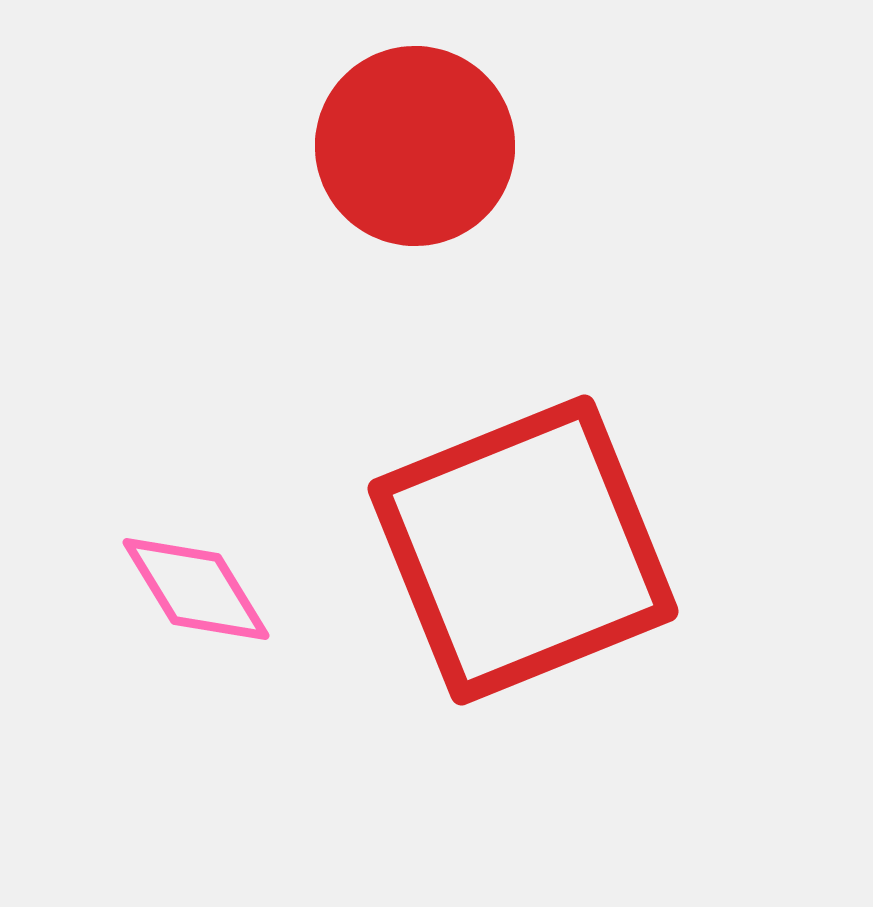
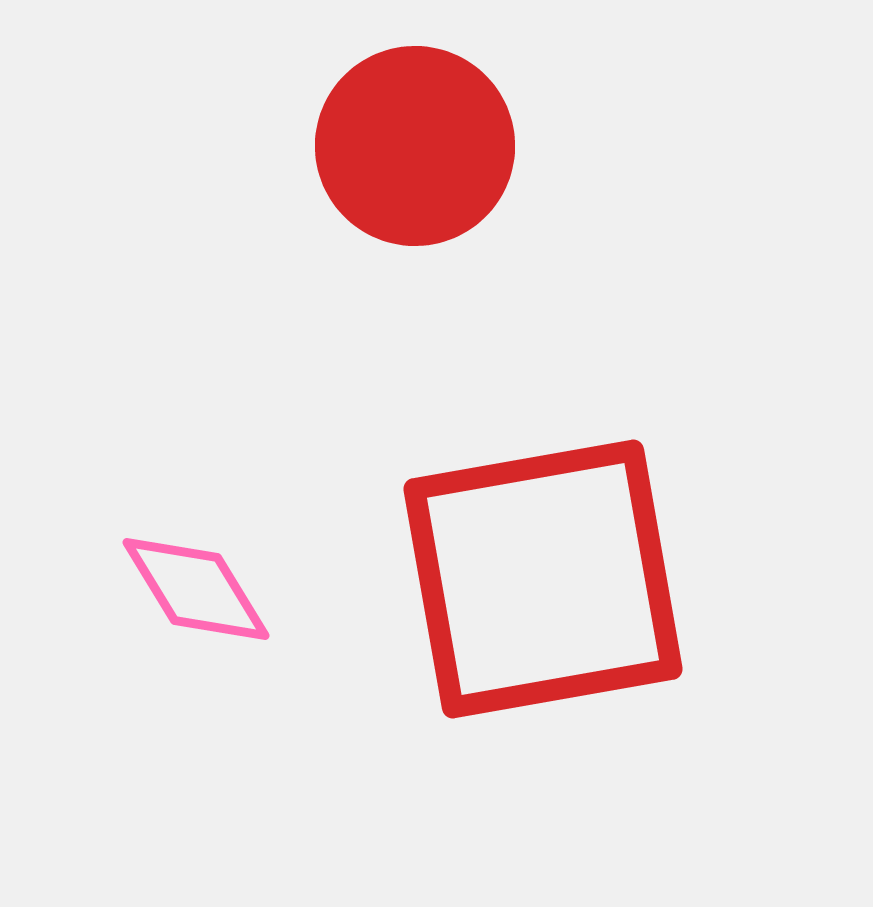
red square: moved 20 px right, 29 px down; rotated 12 degrees clockwise
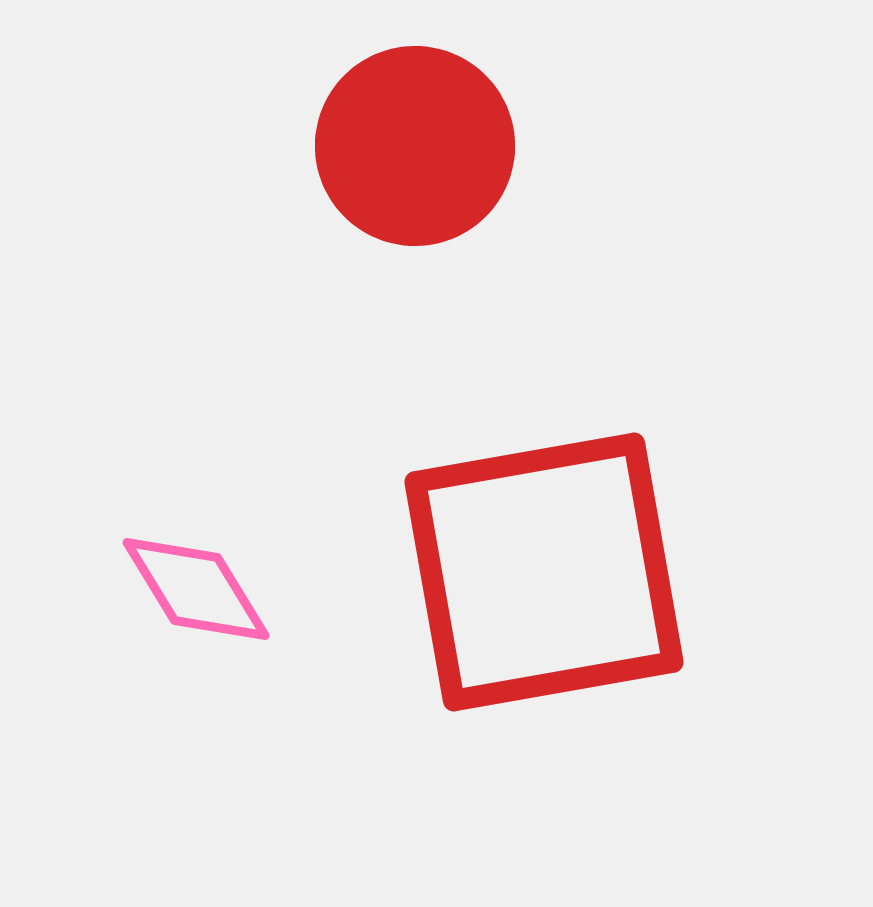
red square: moved 1 px right, 7 px up
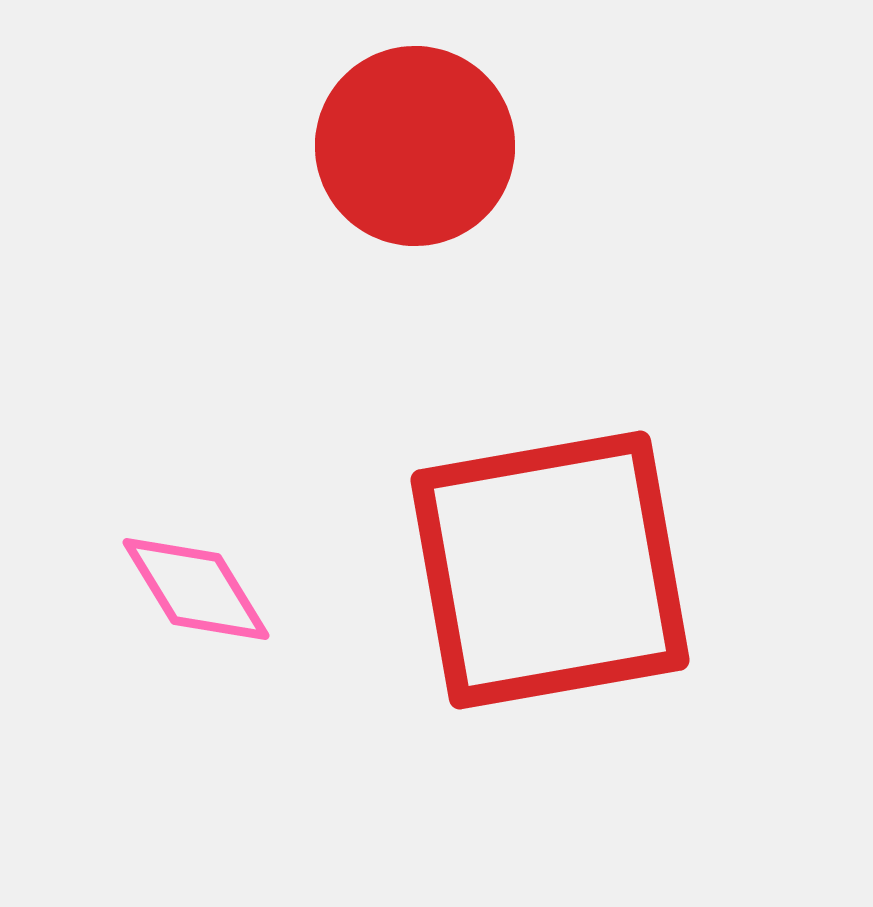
red square: moved 6 px right, 2 px up
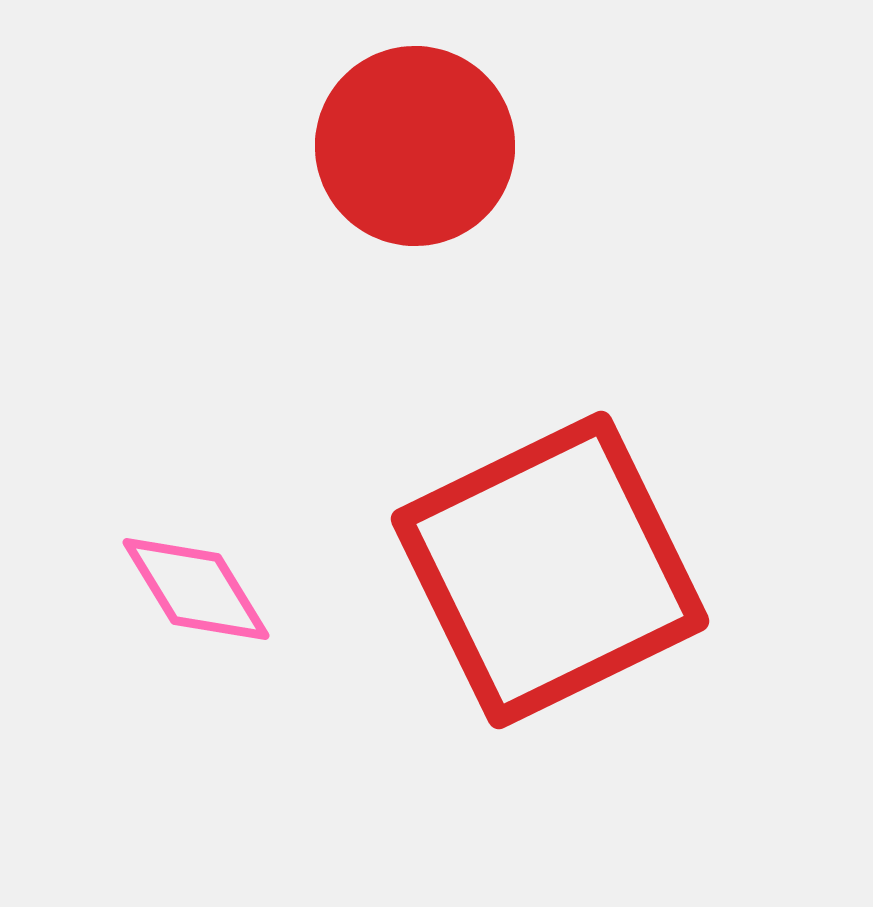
red square: rotated 16 degrees counterclockwise
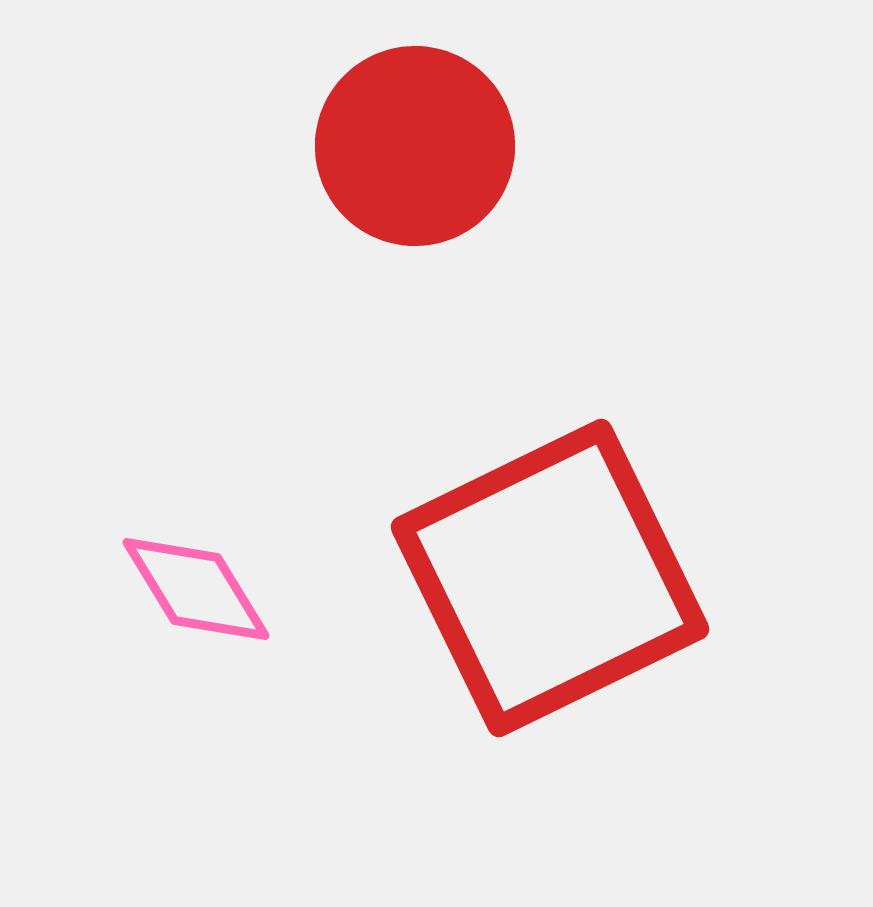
red square: moved 8 px down
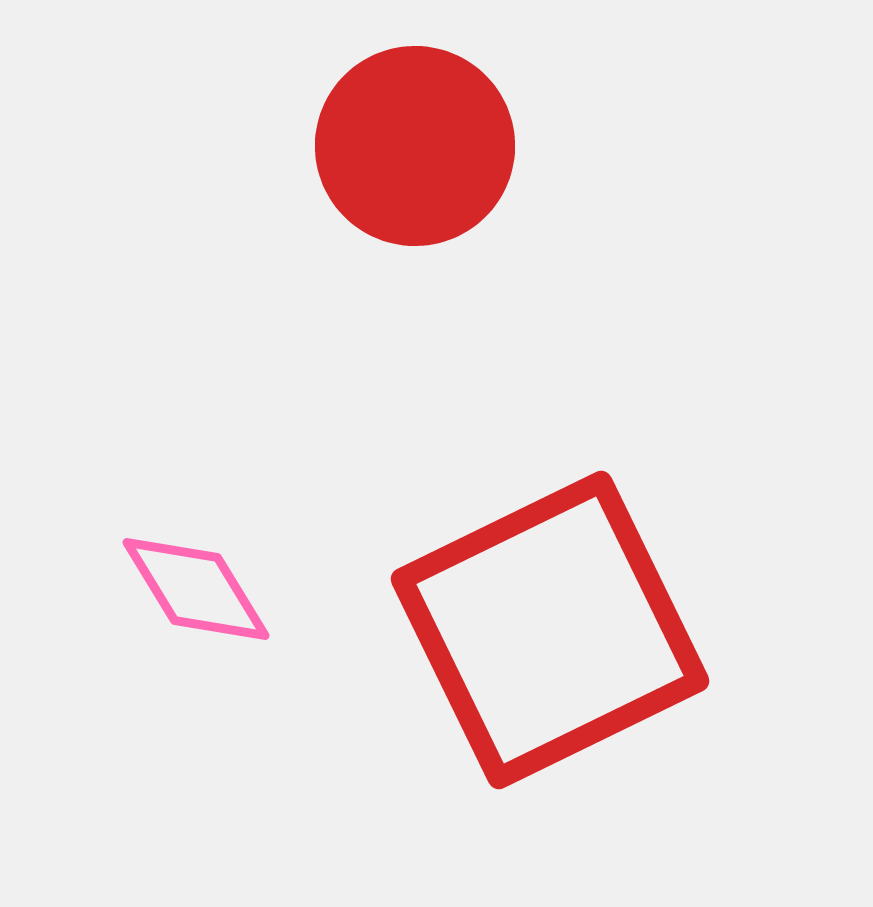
red square: moved 52 px down
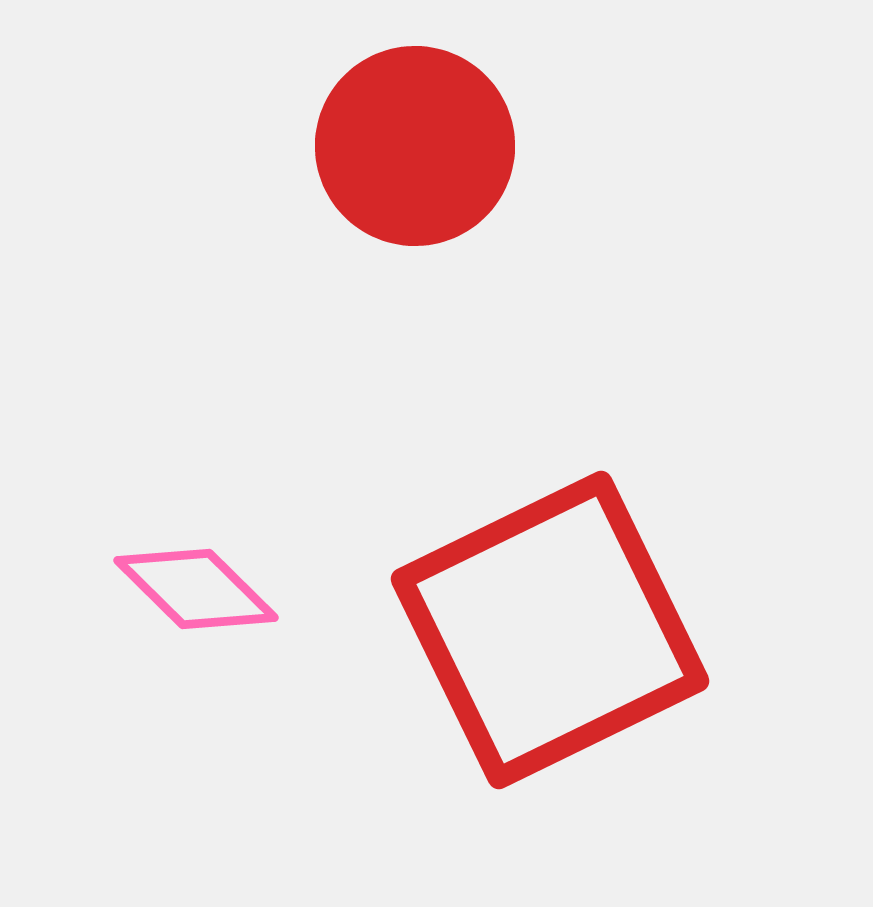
pink diamond: rotated 14 degrees counterclockwise
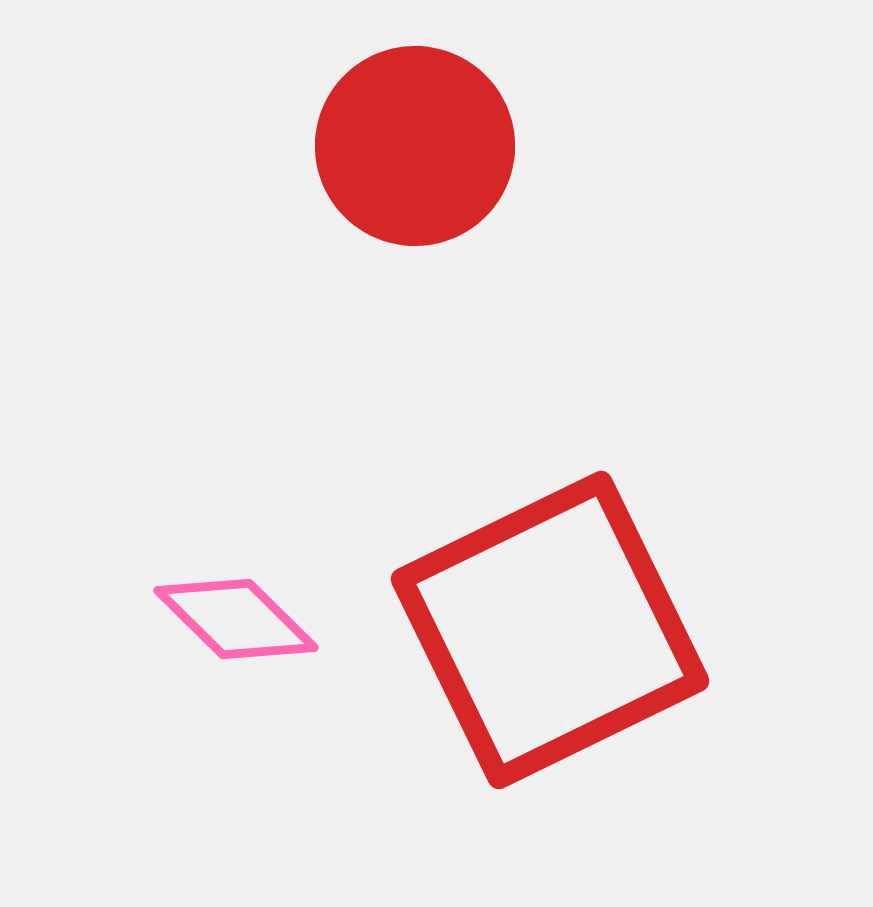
pink diamond: moved 40 px right, 30 px down
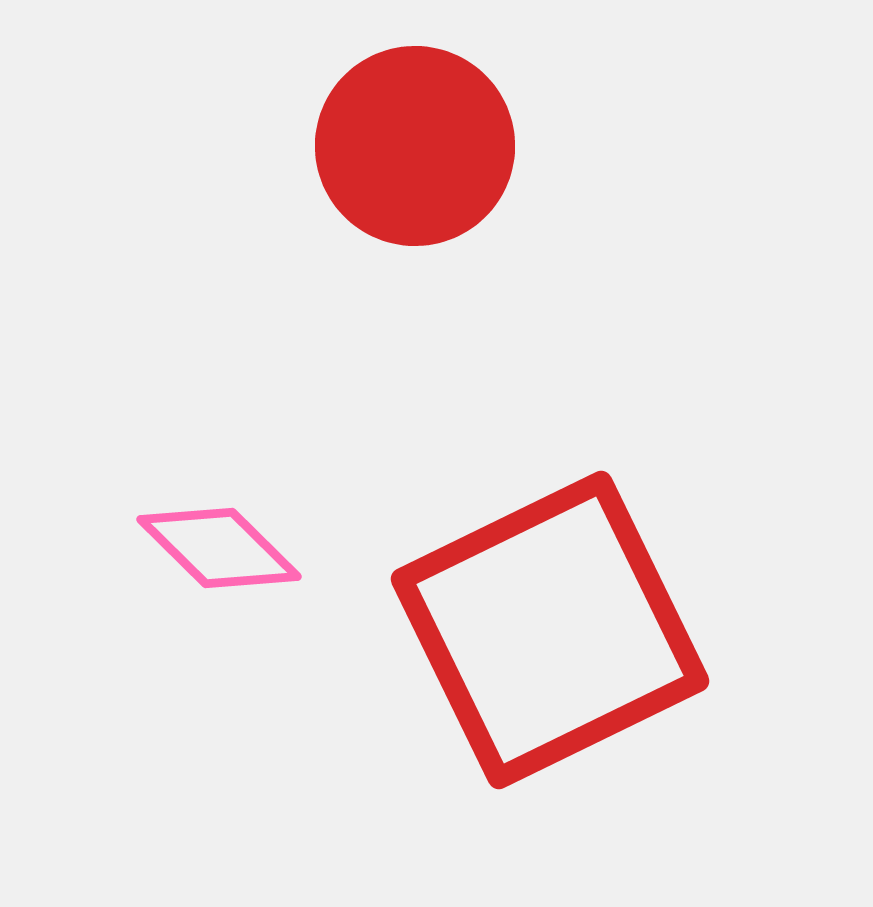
pink diamond: moved 17 px left, 71 px up
